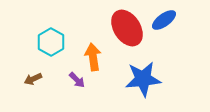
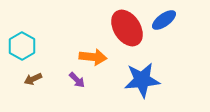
cyan hexagon: moved 29 px left, 4 px down
orange arrow: rotated 104 degrees clockwise
blue star: moved 1 px left, 1 px down
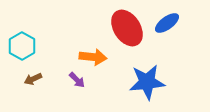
blue ellipse: moved 3 px right, 3 px down
blue star: moved 5 px right, 2 px down
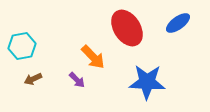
blue ellipse: moved 11 px right
cyan hexagon: rotated 20 degrees clockwise
orange arrow: rotated 40 degrees clockwise
blue star: rotated 9 degrees clockwise
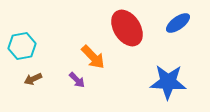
blue star: moved 21 px right
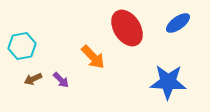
purple arrow: moved 16 px left
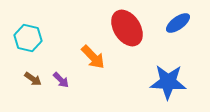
cyan hexagon: moved 6 px right, 8 px up; rotated 24 degrees clockwise
brown arrow: rotated 120 degrees counterclockwise
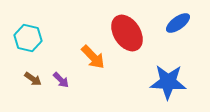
red ellipse: moved 5 px down
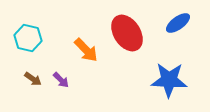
orange arrow: moved 7 px left, 7 px up
blue star: moved 1 px right, 2 px up
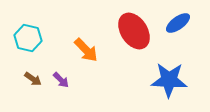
red ellipse: moved 7 px right, 2 px up
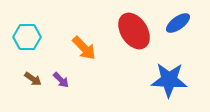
cyan hexagon: moved 1 px left, 1 px up; rotated 12 degrees counterclockwise
orange arrow: moved 2 px left, 2 px up
